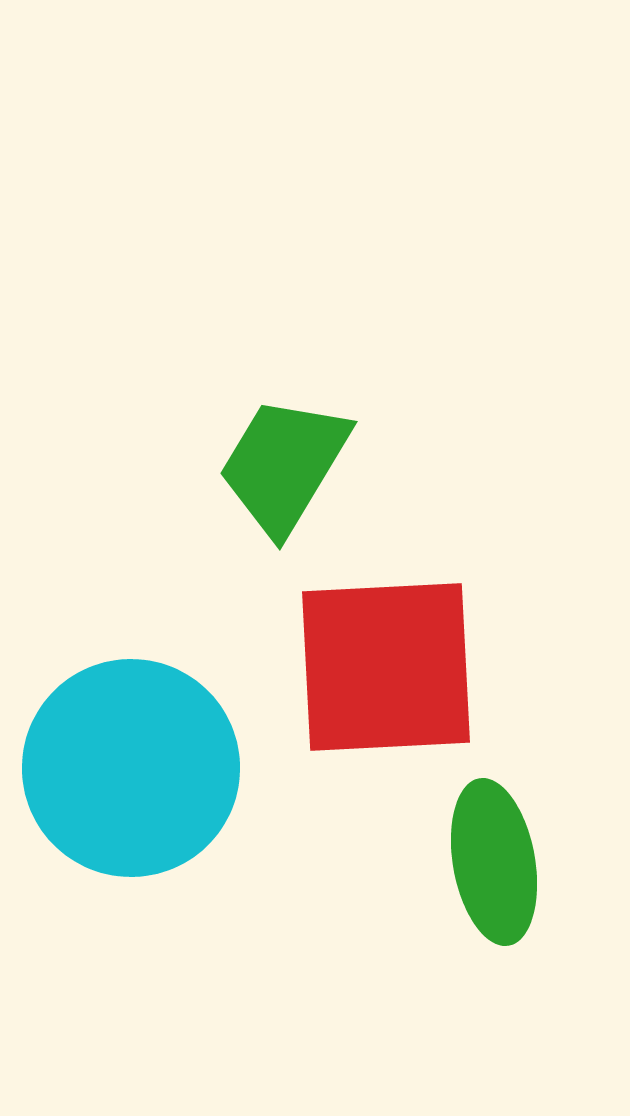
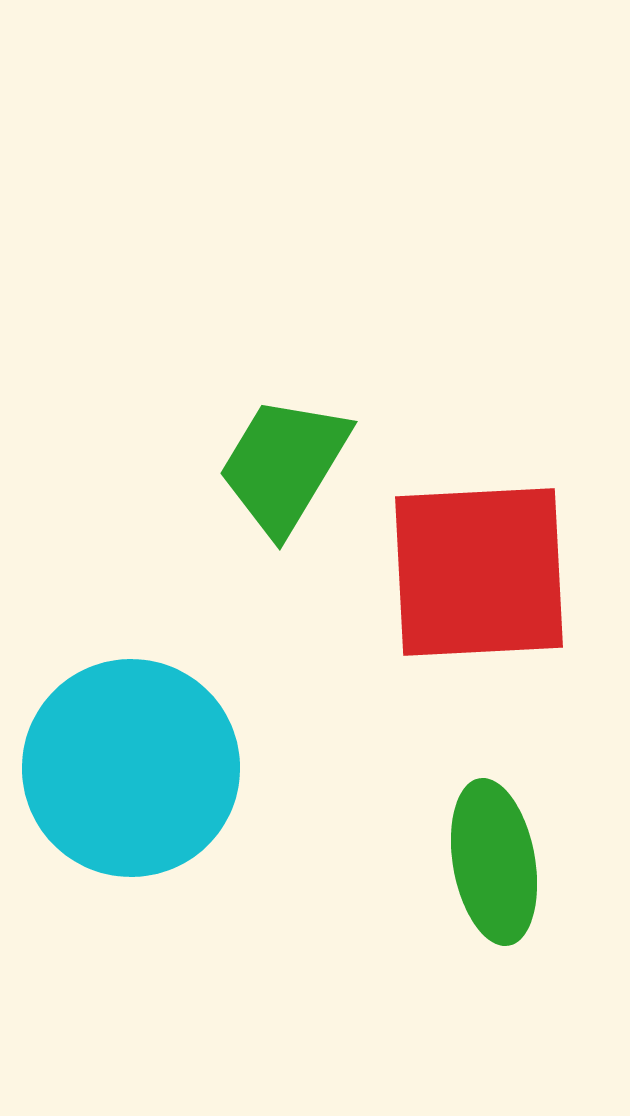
red square: moved 93 px right, 95 px up
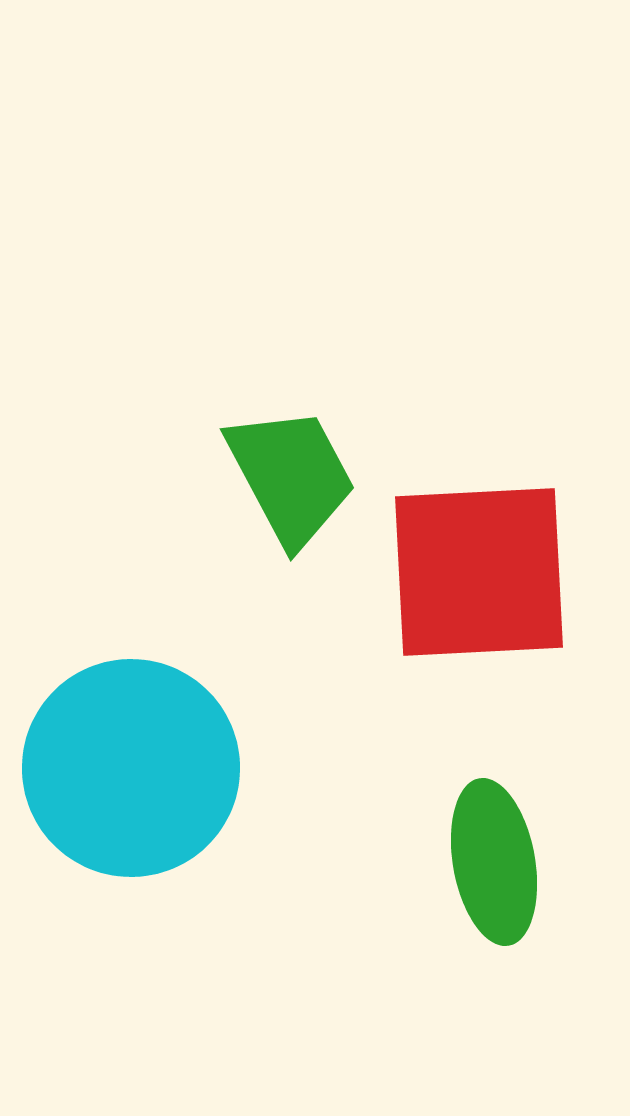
green trapezoid: moved 7 px right, 11 px down; rotated 121 degrees clockwise
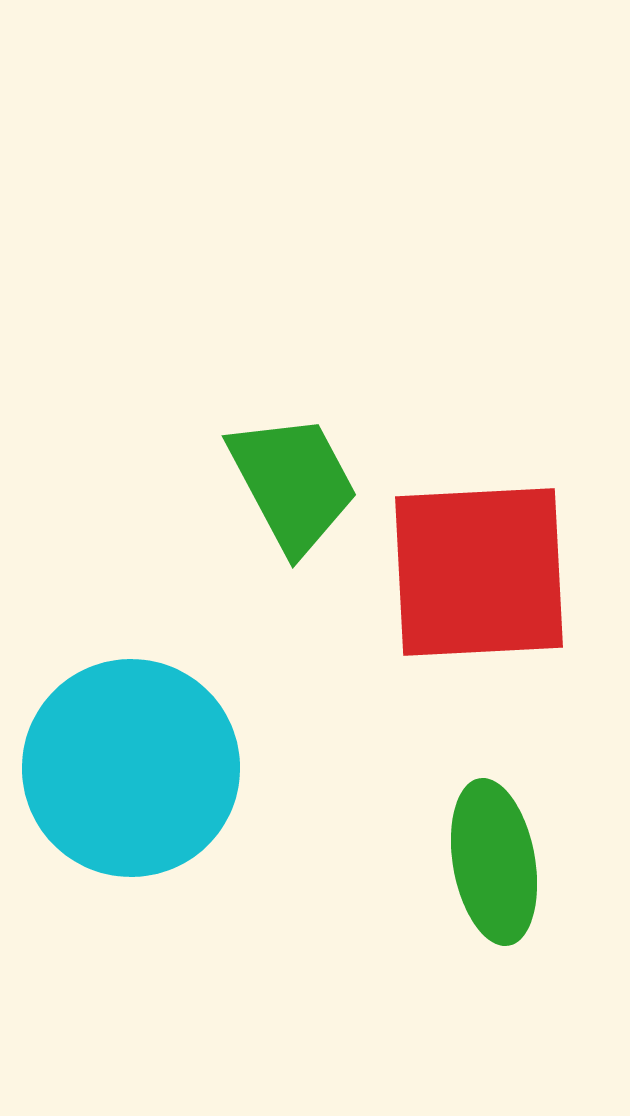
green trapezoid: moved 2 px right, 7 px down
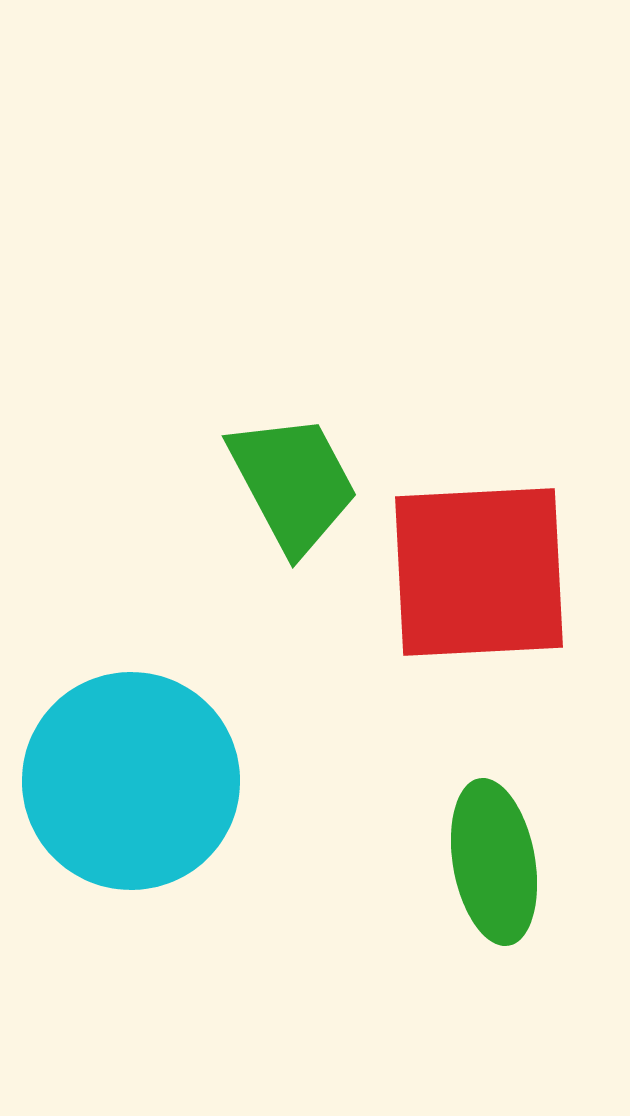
cyan circle: moved 13 px down
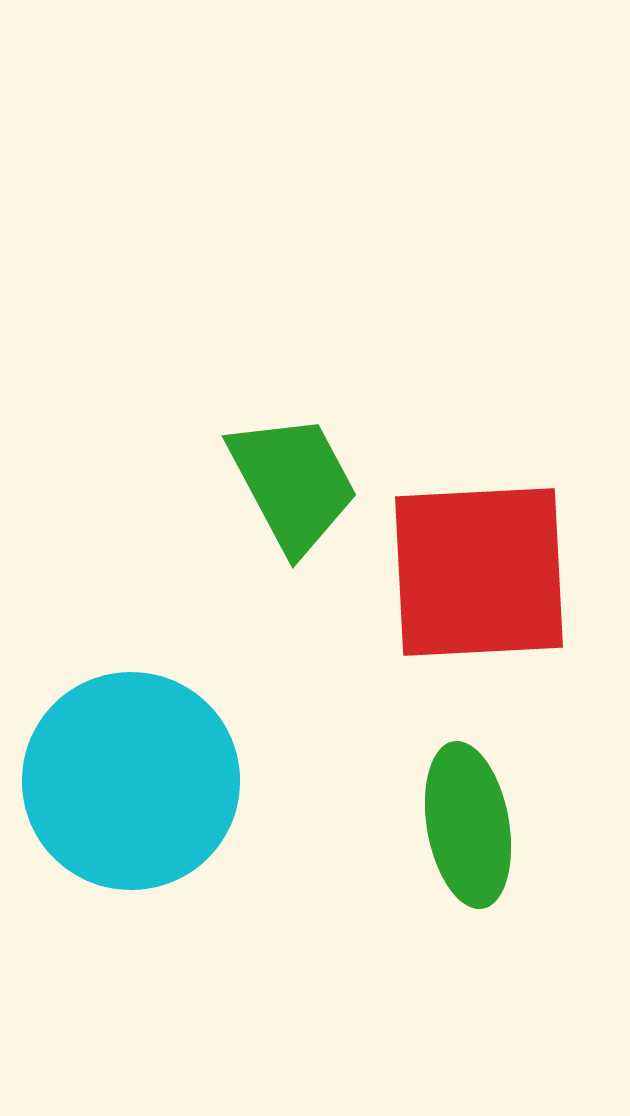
green ellipse: moved 26 px left, 37 px up
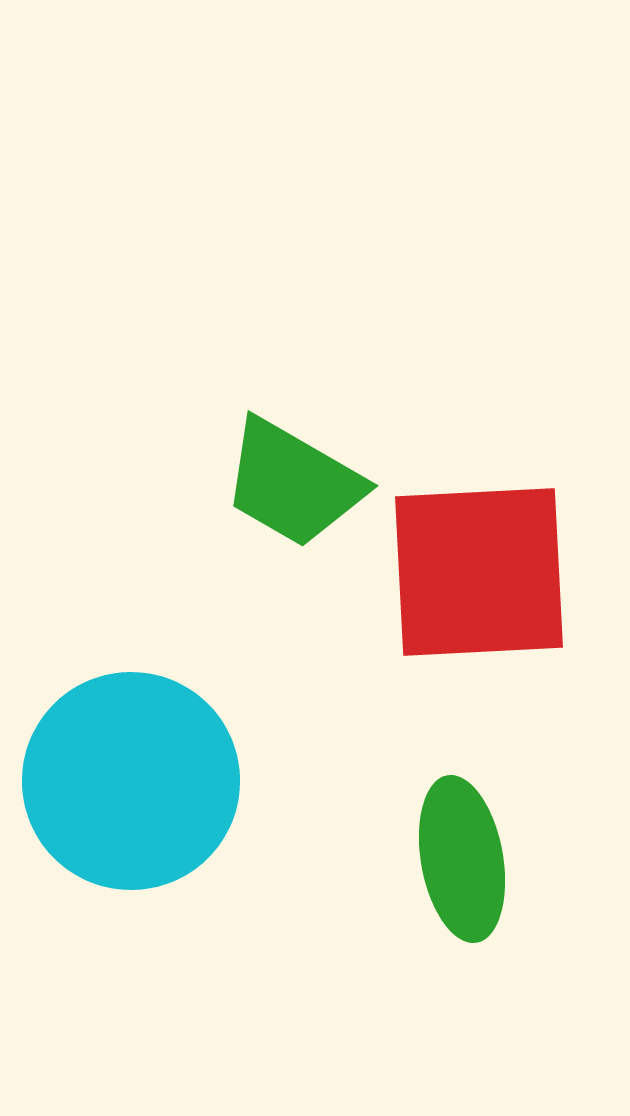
green trapezoid: rotated 148 degrees clockwise
green ellipse: moved 6 px left, 34 px down
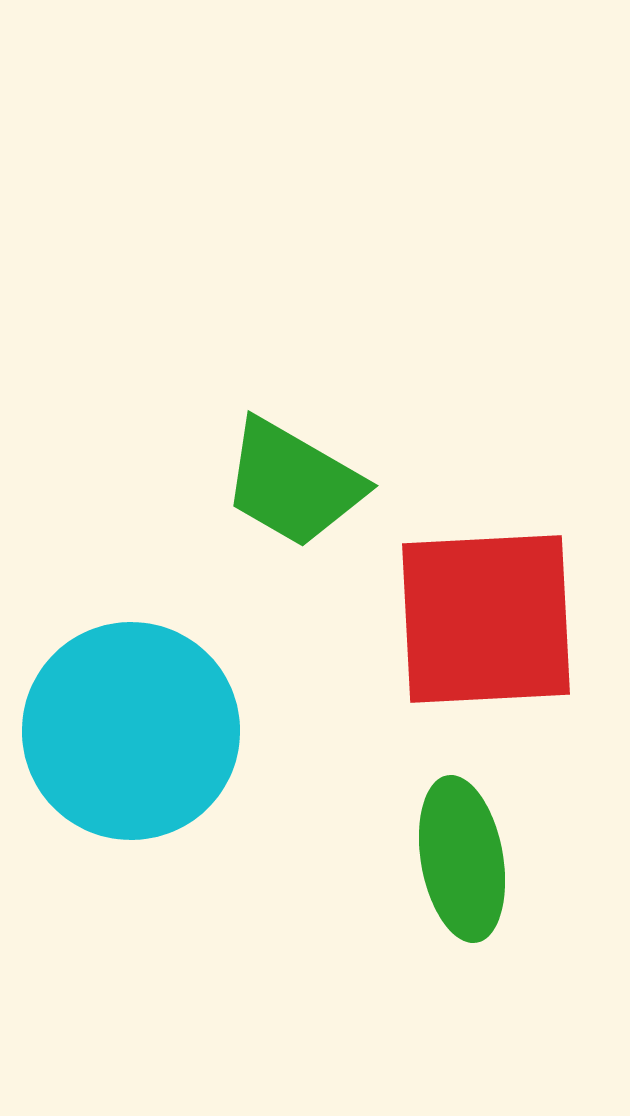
red square: moved 7 px right, 47 px down
cyan circle: moved 50 px up
